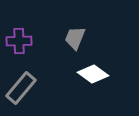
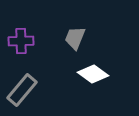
purple cross: moved 2 px right
gray rectangle: moved 1 px right, 2 px down
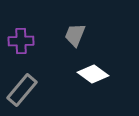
gray trapezoid: moved 3 px up
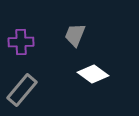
purple cross: moved 1 px down
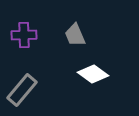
gray trapezoid: rotated 45 degrees counterclockwise
purple cross: moved 3 px right, 7 px up
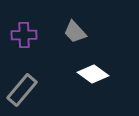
gray trapezoid: moved 3 px up; rotated 20 degrees counterclockwise
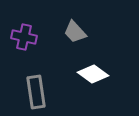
purple cross: moved 2 px down; rotated 15 degrees clockwise
gray rectangle: moved 14 px right, 2 px down; rotated 48 degrees counterclockwise
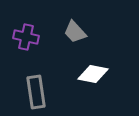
purple cross: moved 2 px right
white diamond: rotated 24 degrees counterclockwise
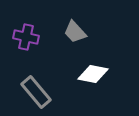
gray rectangle: rotated 32 degrees counterclockwise
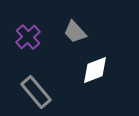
purple cross: moved 2 px right; rotated 35 degrees clockwise
white diamond: moved 2 px right, 4 px up; rotated 32 degrees counterclockwise
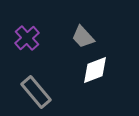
gray trapezoid: moved 8 px right, 5 px down
purple cross: moved 1 px left, 1 px down
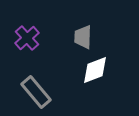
gray trapezoid: rotated 45 degrees clockwise
